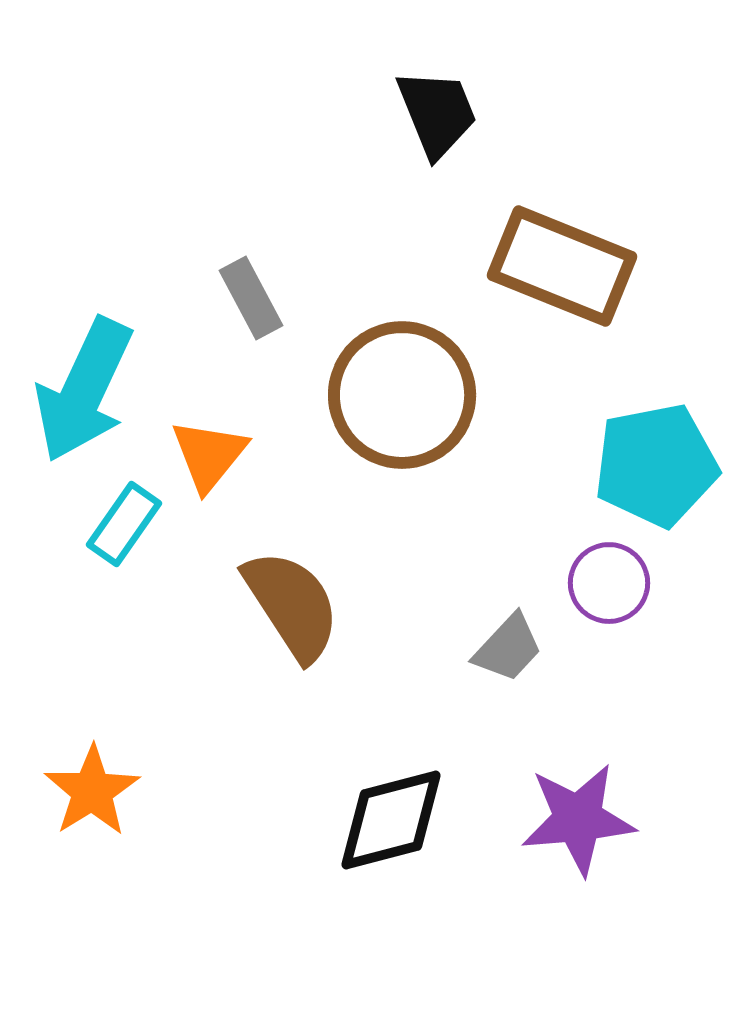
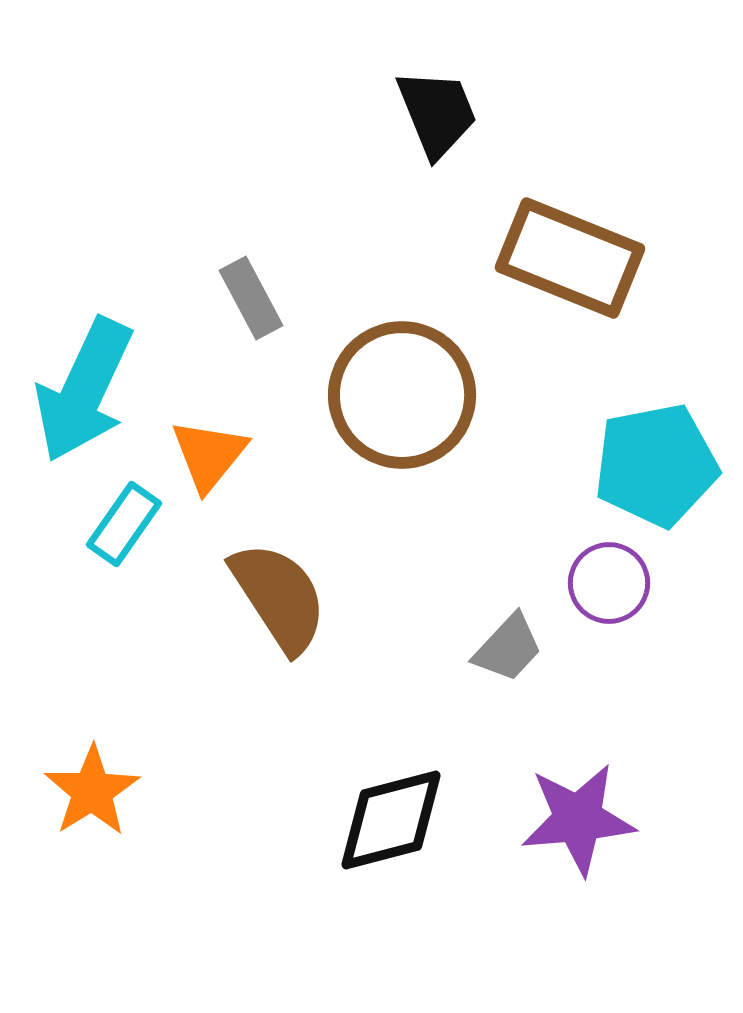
brown rectangle: moved 8 px right, 8 px up
brown semicircle: moved 13 px left, 8 px up
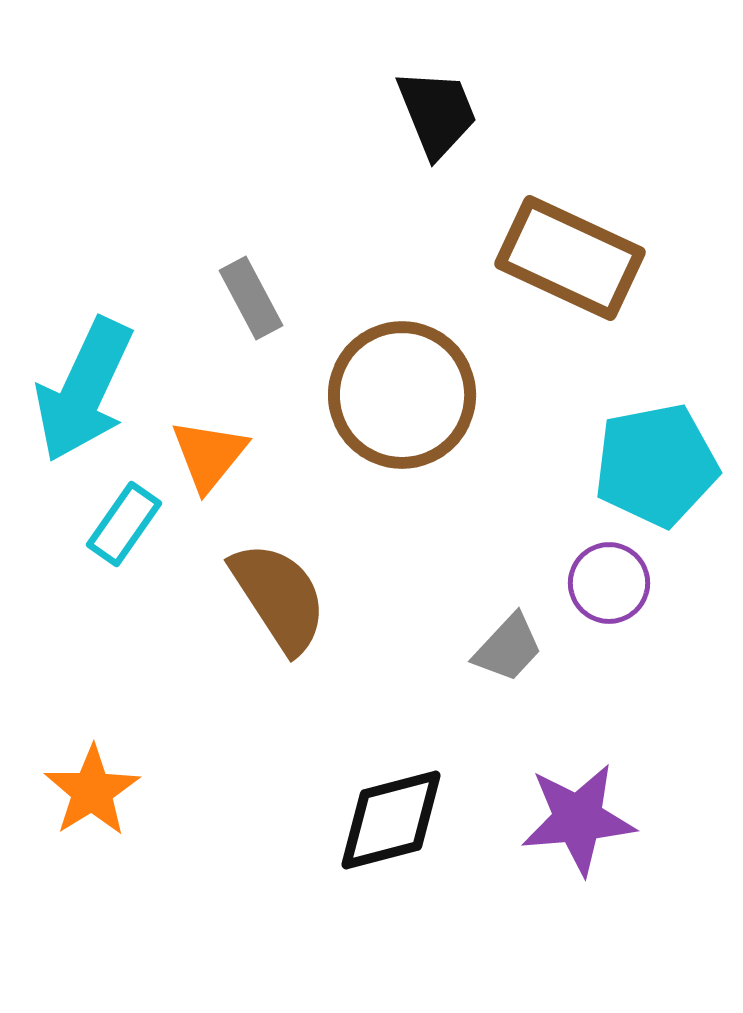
brown rectangle: rotated 3 degrees clockwise
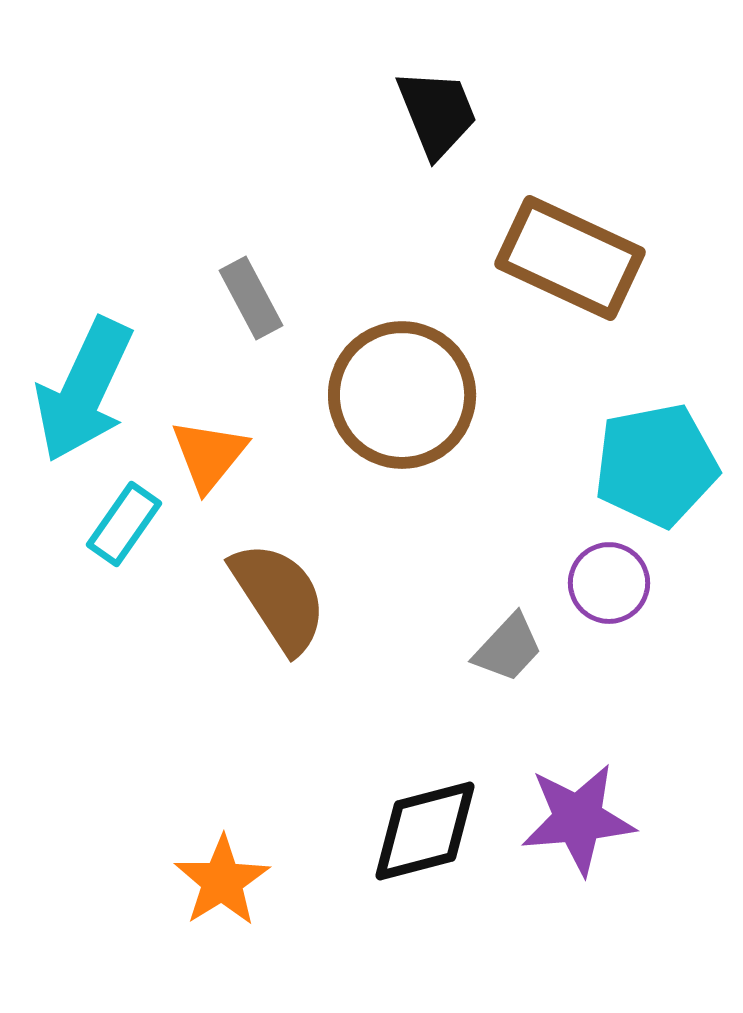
orange star: moved 130 px right, 90 px down
black diamond: moved 34 px right, 11 px down
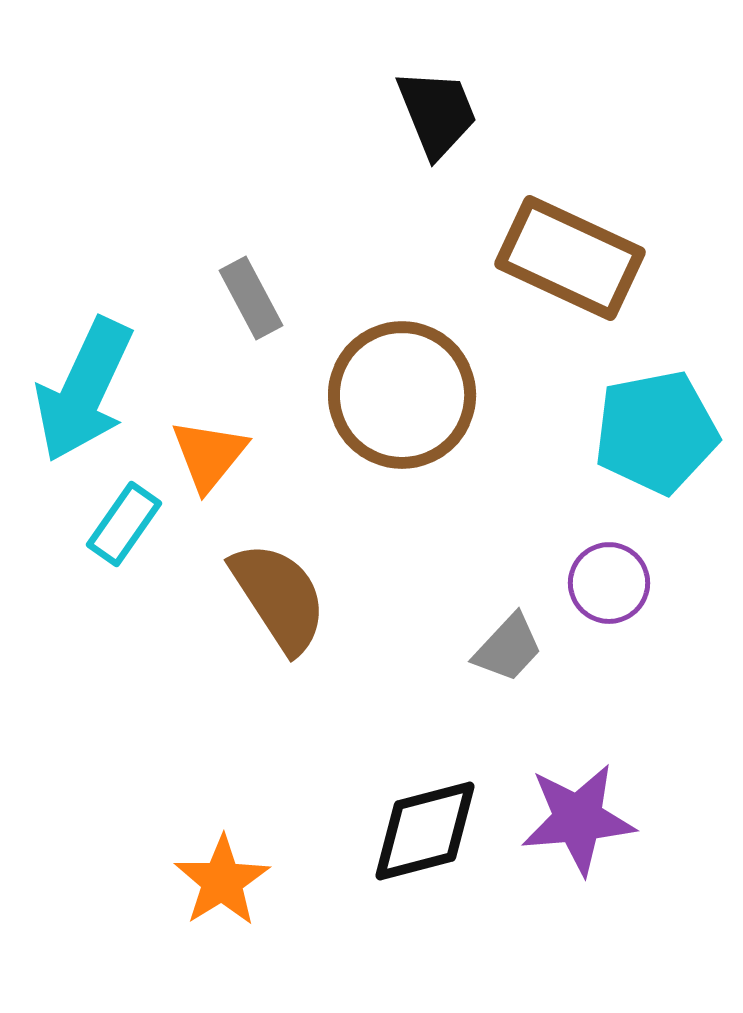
cyan pentagon: moved 33 px up
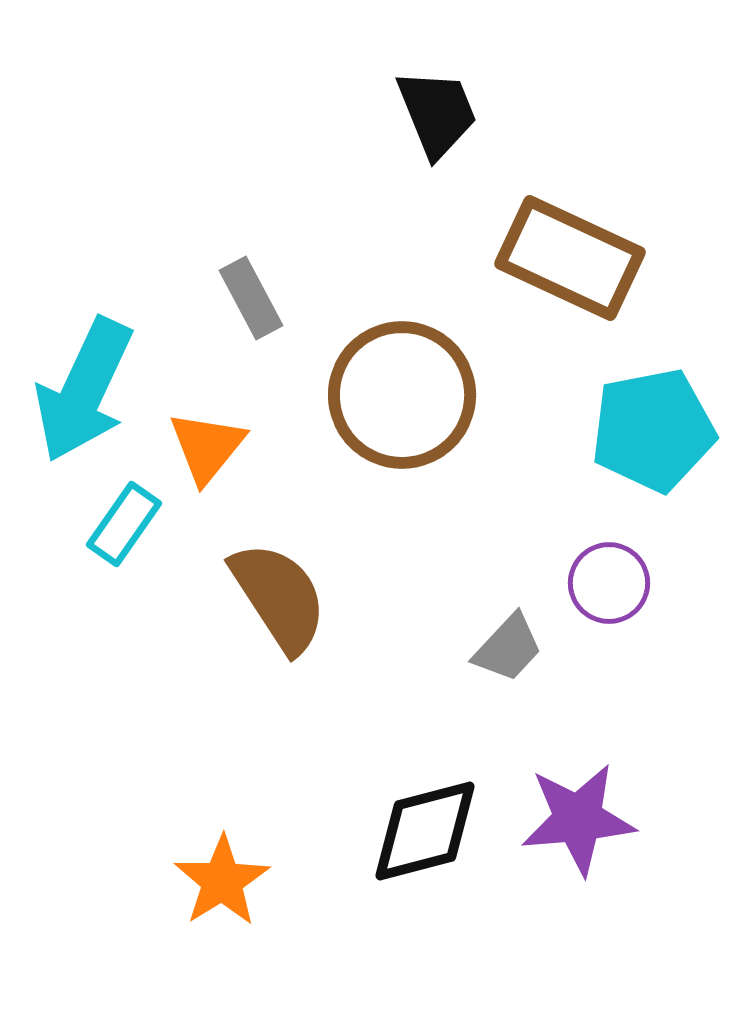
cyan pentagon: moved 3 px left, 2 px up
orange triangle: moved 2 px left, 8 px up
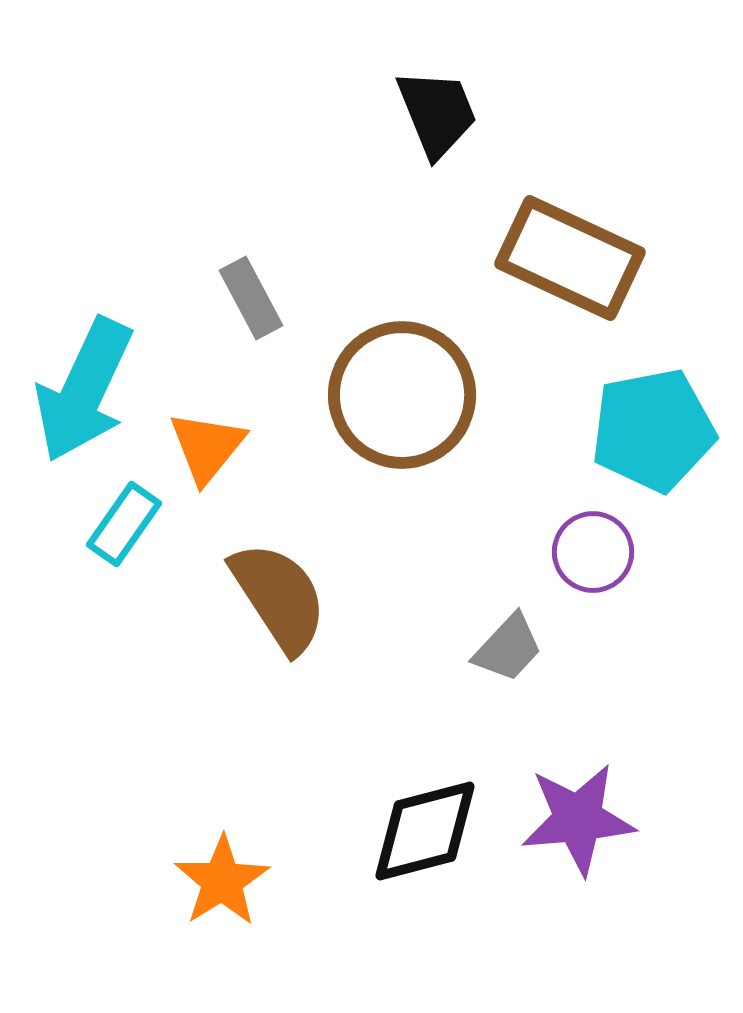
purple circle: moved 16 px left, 31 px up
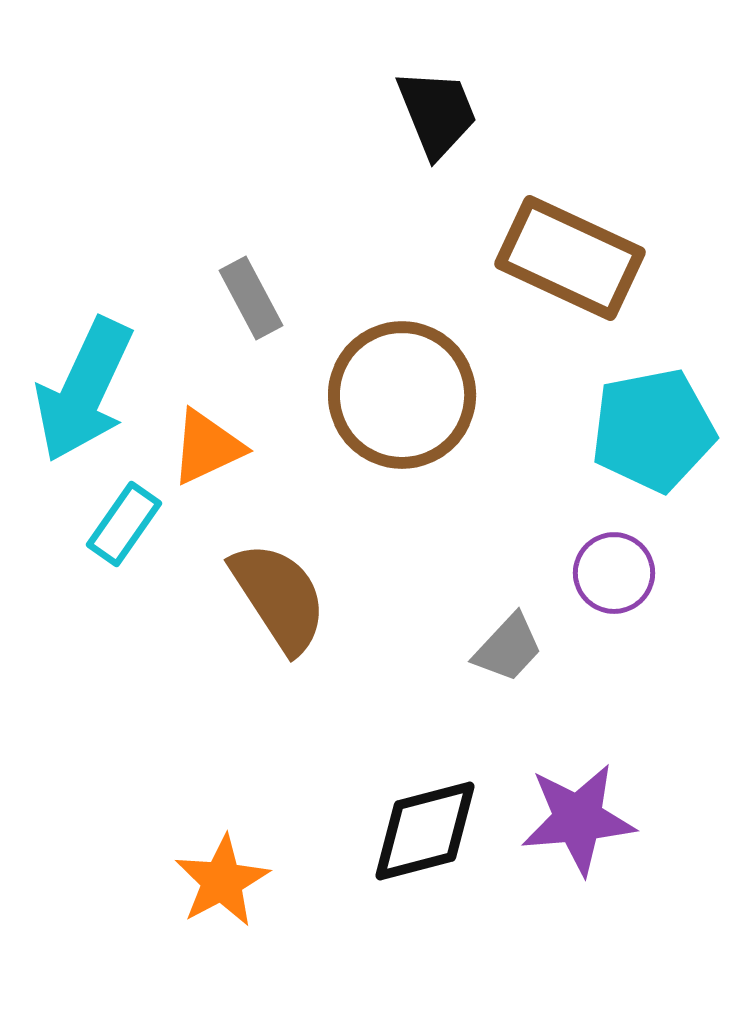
orange triangle: rotated 26 degrees clockwise
purple circle: moved 21 px right, 21 px down
orange star: rotated 4 degrees clockwise
